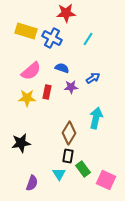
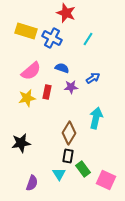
red star: rotated 24 degrees clockwise
yellow star: rotated 12 degrees counterclockwise
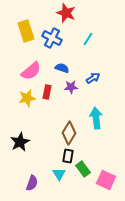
yellow rectangle: rotated 55 degrees clockwise
cyan arrow: rotated 20 degrees counterclockwise
black star: moved 1 px left, 1 px up; rotated 18 degrees counterclockwise
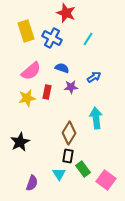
blue arrow: moved 1 px right, 1 px up
pink square: rotated 12 degrees clockwise
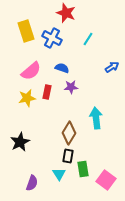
blue arrow: moved 18 px right, 10 px up
green rectangle: rotated 28 degrees clockwise
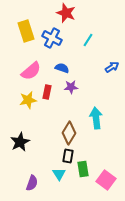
cyan line: moved 1 px down
yellow star: moved 1 px right, 2 px down
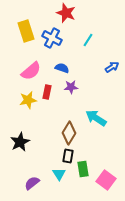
cyan arrow: rotated 50 degrees counterclockwise
purple semicircle: rotated 147 degrees counterclockwise
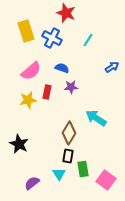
black star: moved 1 px left, 2 px down; rotated 18 degrees counterclockwise
